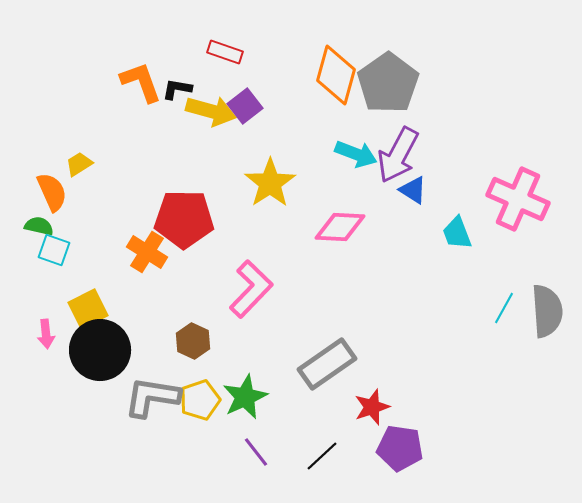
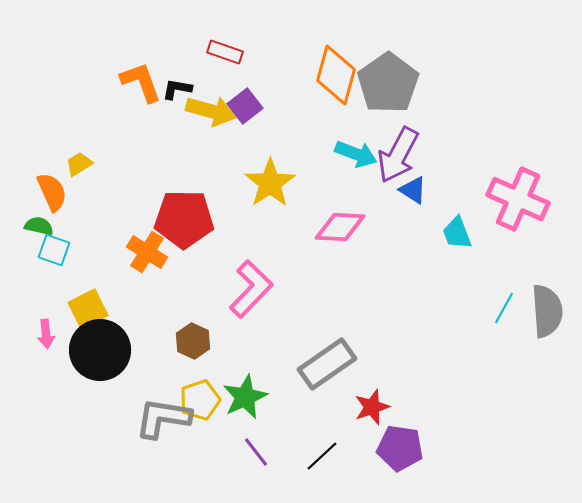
gray L-shape: moved 11 px right, 21 px down
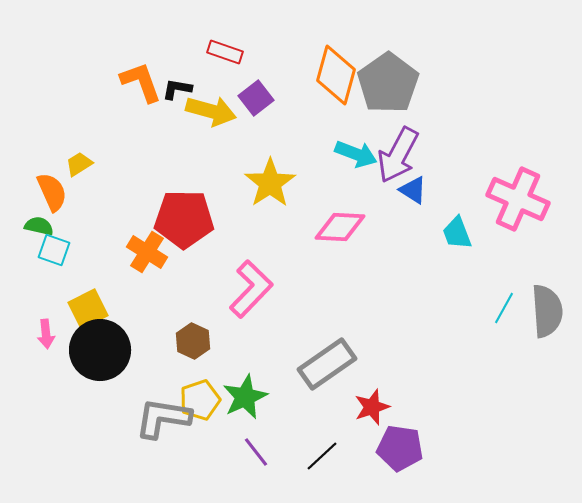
purple square: moved 11 px right, 8 px up
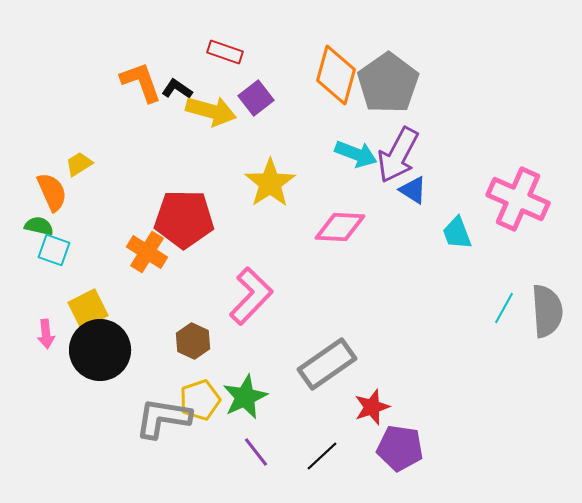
black L-shape: rotated 24 degrees clockwise
pink L-shape: moved 7 px down
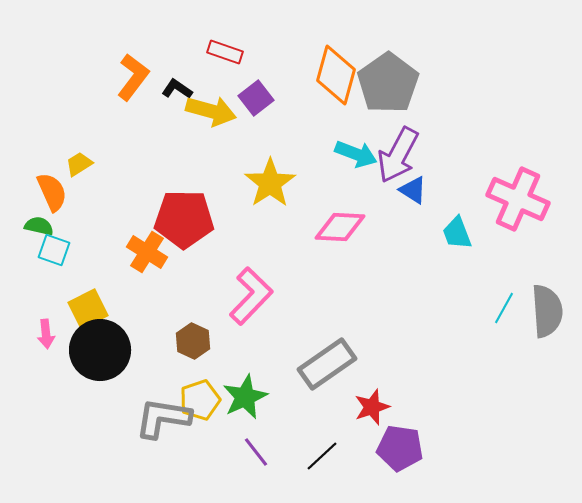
orange L-shape: moved 8 px left, 5 px up; rotated 57 degrees clockwise
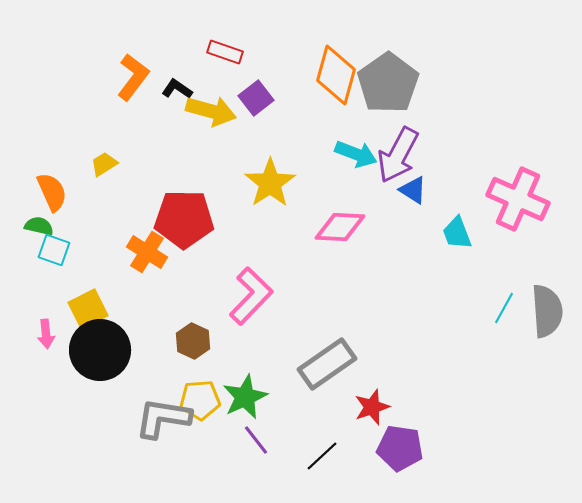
yellow trapezoid: moved 25 px right
yellow pentagon: rotated 15 degrees clockwise
purple line: moved 12 px up
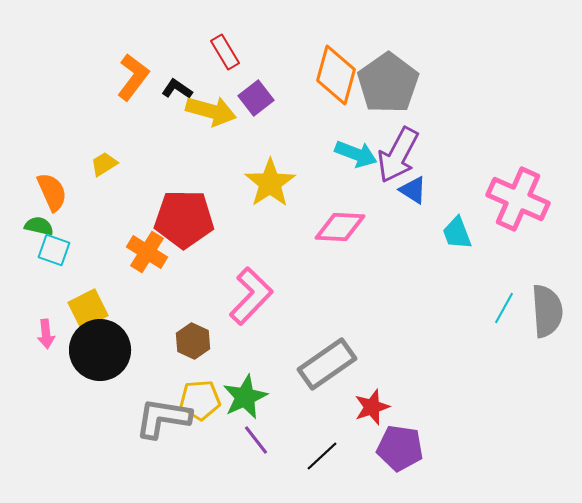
red rectangle: rotated 40 degrees clockwise
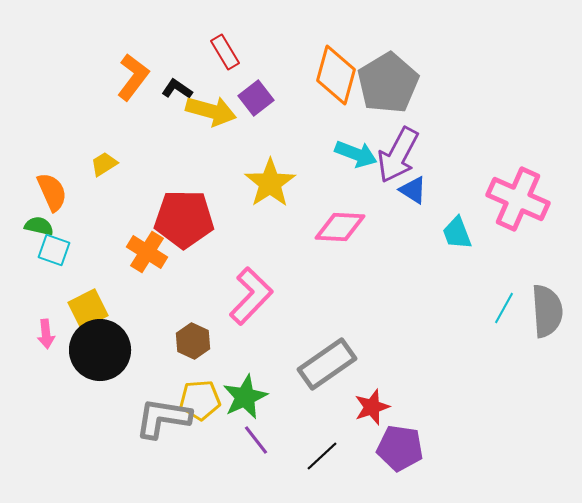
gray pentagon: rotated 4 degrees clockwise
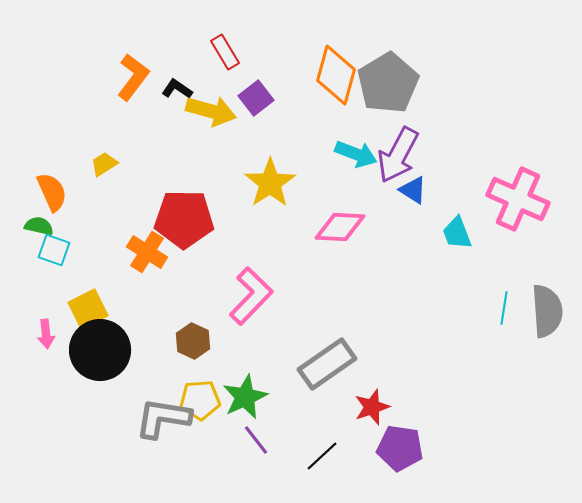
cyan line: rotated 20 degrees counterclockwise
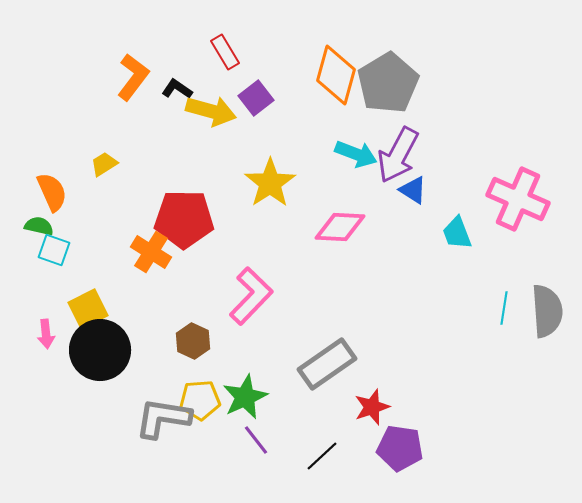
orange cross: moved 4 px right
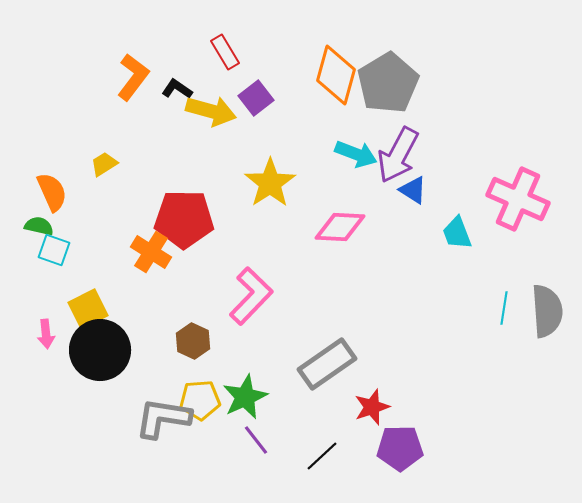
purple pentagon: rotated 9 degrees counterclockwise
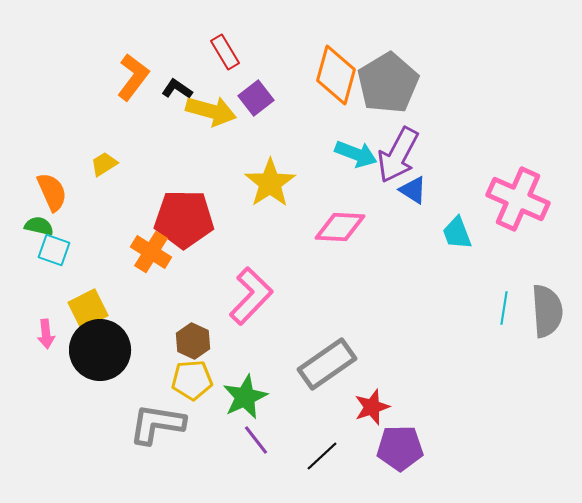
yellow pentagon: moved 8 px left, 20 px up
gray L-shape: moved 6 px left, 6 px down
